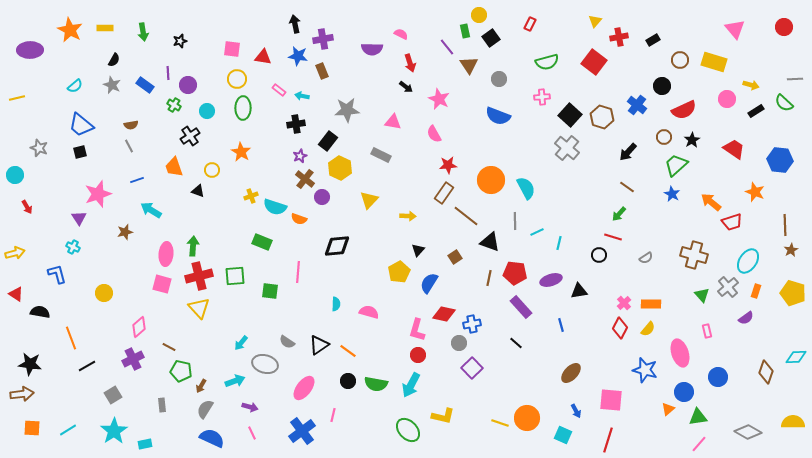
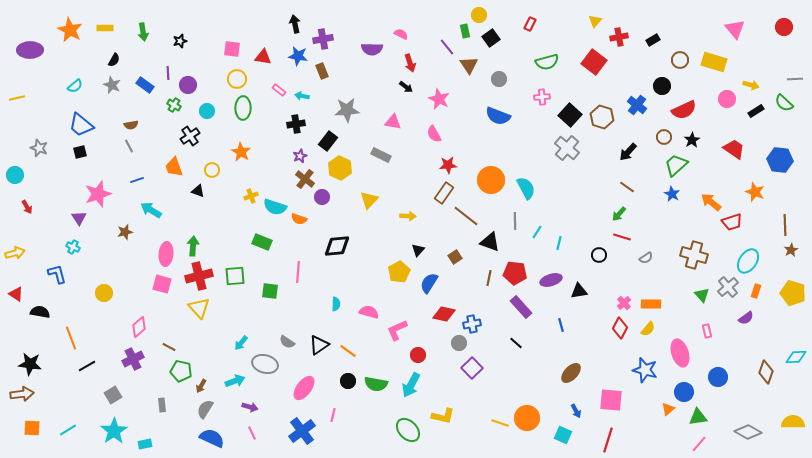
cyan line at (537, 232): rotated 32 degrees counterclockwise
red line at (613, 237): moved 9 px right
pink L-shape at (417, 330): moved 20 px left; rotated 50 degrees clockwise
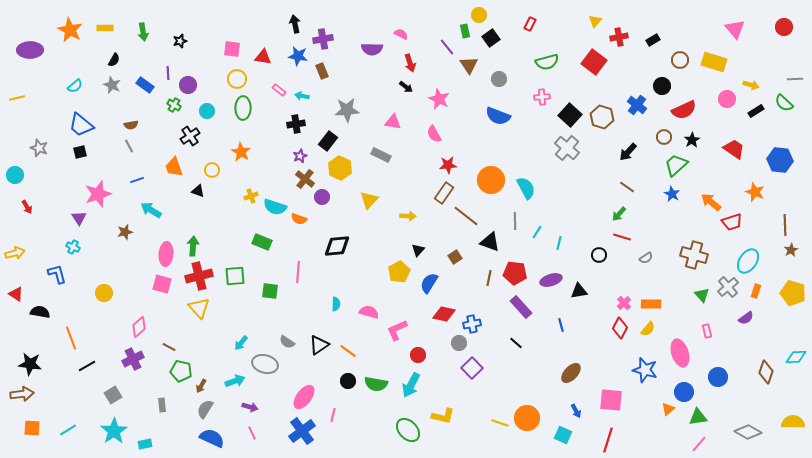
pink ellipse at (304, 388): moved 9 px down
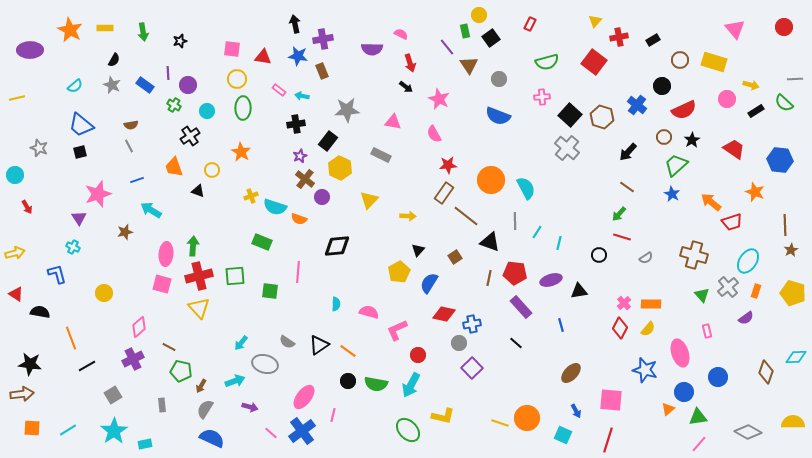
pink line at (252, 433): moved 19 px right; rotated 24 degrees counterclockwise
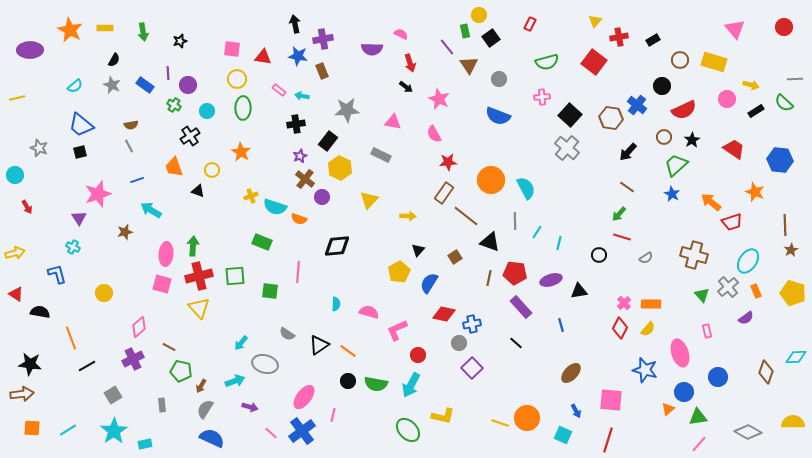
brown hexagon at (602, 117): moved 9 px right, 1 px down; rotated 10 degrees counterclockwise
red star at (448, 165): moved 3 px up
orange rectangle at (756, 291): rotated 40 degrees counterclockwise
gray semicircle at (287, 342): moved 8 px up
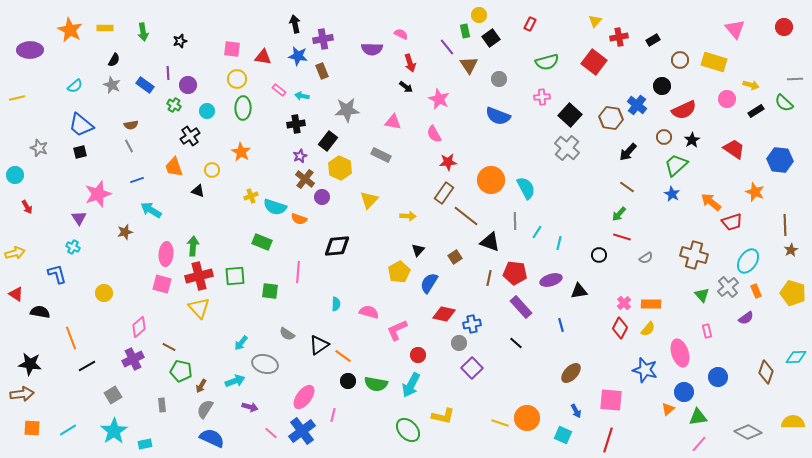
orange line at (348, 351): moved 5 px left, 5 px down
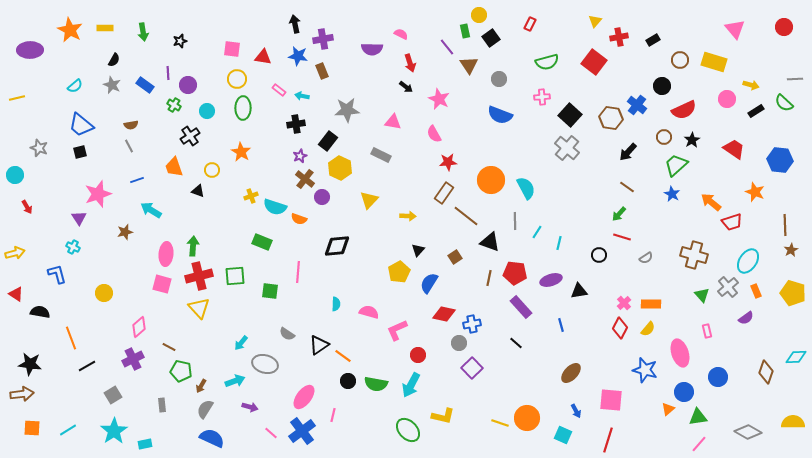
blue semicircle at (498, 116): moved 2 px right, 1 px up
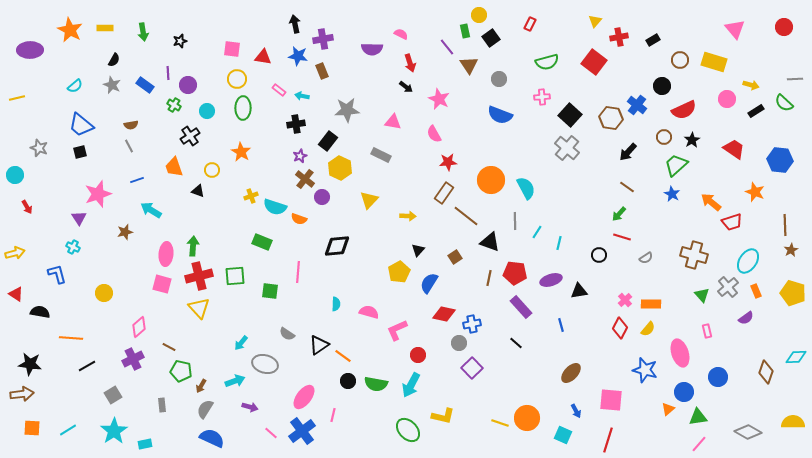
pink cross at (624, 303): moved 1 px right, 3 px up
orange line at (71, 338): rotated 65 degrees counterclockwise
